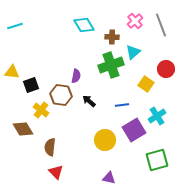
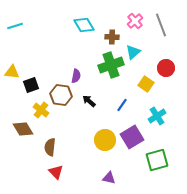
red circle: moved 1 px up
blue line: rotated 48 degrees counterclockwise
purple square: moved 2 px left, 7 px down
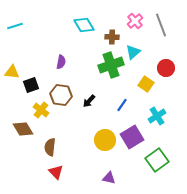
purple semicircle: moved 15 px left, 14 px up
black arrow: rotated 88 degrees counterclockwise
green square: rotated 20 degrees counterclockwise
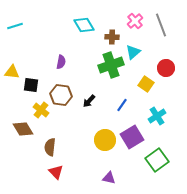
black square: rotated 28 degrees clockwise
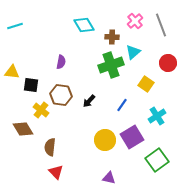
red circle: moved 2 px right, 5 px up
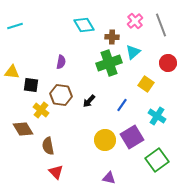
green cross: moved 2 px left, 2 px up
cyan cross: rotated 24 degrees counterclockwise
brown semicircle: moved 2 px left, 1 px up; rotated 18 degrees counterclockwise
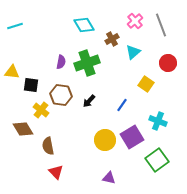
brown cross: moved 2 px down; rotated 32 degrees counterclockwise
green cross: moved 22 px left
cyan cross: moved 1 px right, 5 px down; rotated 12 degrees counterclockwise
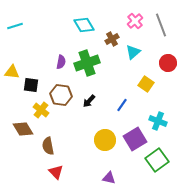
purple square: moved 3 px right, 2 px down
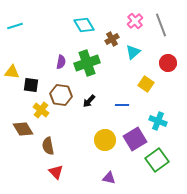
blue line: rotated 56 degrees clockwise
